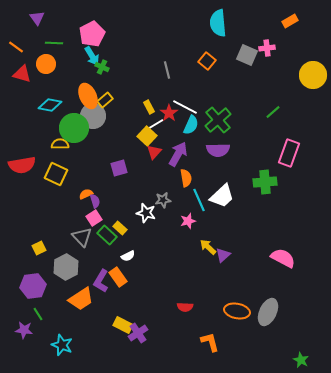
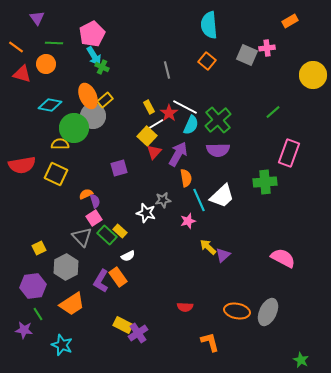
cyan semicircle at (218, 23): moved 9 px left, 2 px down
cyan arrow at (92, 56): moved 2 px right
yellow rectangle at (120, 228): moved 3 px down
orange trapezoid at (81, 299): moved 9 px left, 5 px down
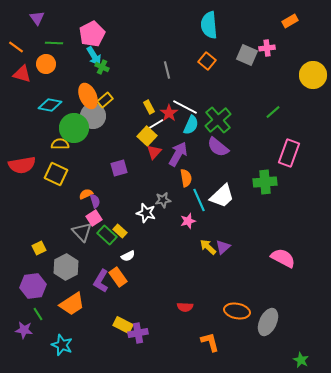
purple semicircle at (218, 150): moved 3 px up; rotated 40 degrees clockwise
gray triangle at (82, 237): moved 5 px up
purple triangle at (223, 255): moved 8 px up
gray ellipse at (268, 312): moved 10 px down
purple cross at (138, 333): rotated 24 degrees clockwise
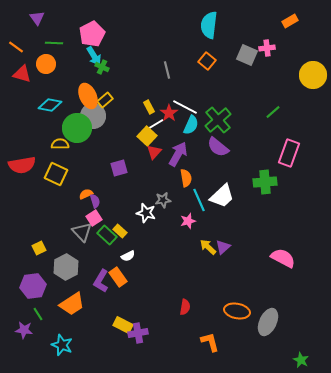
cyan semicircle at (209, 25): rotated 12 degrees clockwise
green circle at (74, 128): moved 3 px right
red semicircle at (185, 307): rotated 84 degrees counterclockwise
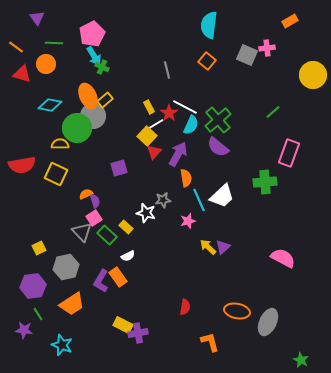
yellow rectangle at (120, 231): moved 6 px right, 4 px up
gray hexagon at (66, 267): rotated 15 degrees clockwise
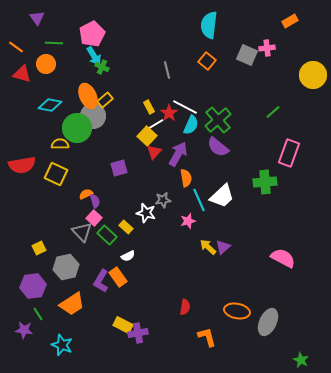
pink square at (94, 218): rotated 14 degrees counterclockwise
orange L-shape at (210, 342): moved 3 px left, 5 px up
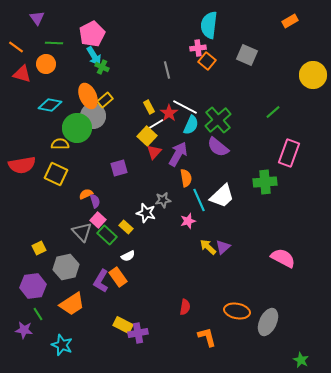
pink cross at (267, 48): moved 69 px left
pink square at (94, 218): moved 4 px right, 2 px down
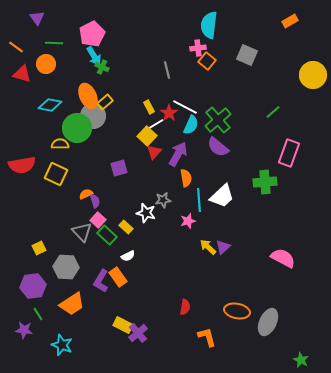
yellow rectangle at (105, 100): moved 2 px down
cyan line at (199, 200): rotated 20 degrees clockwise
gray hexagon at (66, 267): rotated 15 degrees clockwise
purple cross at (138, 333): rotated 30 degrees counterclockwise
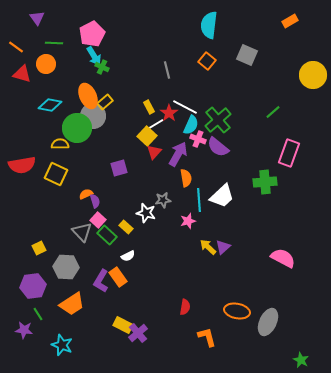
pink cross at (198, 48): moved 91 px down; rotated 28 degrees clockwise
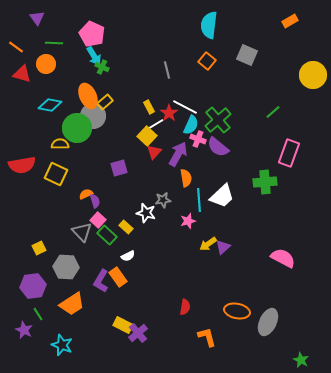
pink pentagon at (92, 34): rotated 20 degrees counterclockwise
yellow arrow at (208, 247): moved 3 px up; rotated 78 degrees counterclockwise
purple star at (24, 330): rotated 18 degrees clockwise
